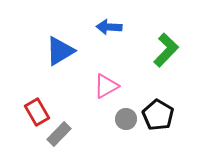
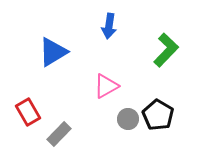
blue arrow: moved 1 px up; rotated 85 degrees counterclockwise
blue triangle: moved 7 px left, 1 px down
red rectangle: moved 9 px left
gray circle: moved 2 px right
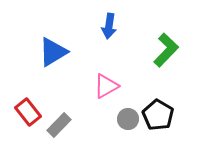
red rectangle: rotated 8 degrees counterclockwise
gray rectangle: moved 9 px up
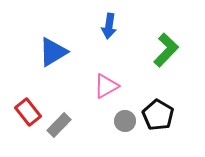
gray circle: moved 3 px left, 2 px down
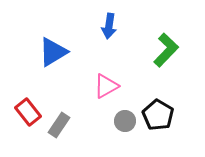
gray rectangle: rotated 10 degrees counterclockwise
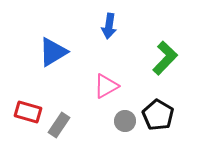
green L-shape: moved 1 px left, 8 px down
red rectangle: rotated 36 degrees counterclockwise
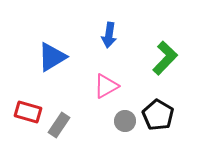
blue arrow: moved 9 px down
blue triangle: moved 1 px left, 5 px down
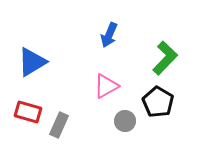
blue arrow: rotated 15 degrees clockwise
blue triangle: moved 20 px left, 5 px down
black pentagon: moved 13 px up
gray rectangle: rotated 10 degrees counterclockwise
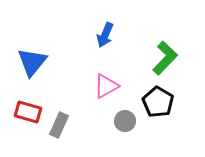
blue arrow: moved 4 px left
blue triangle: rotated 20 degrees counterclockwise
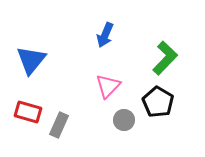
blue triangle: moved 1 px left, 2 px up
pink triangle: moved 2 px right; rotated 16 degrees counterclockwise
gray circle: moved 1 px left, 1 px up
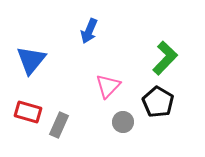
blue arrow: moved 16 px left, 4 px up
gray circle: moved 1 px left, 2 px down
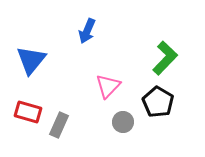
blue arrow: moved 2 px left
